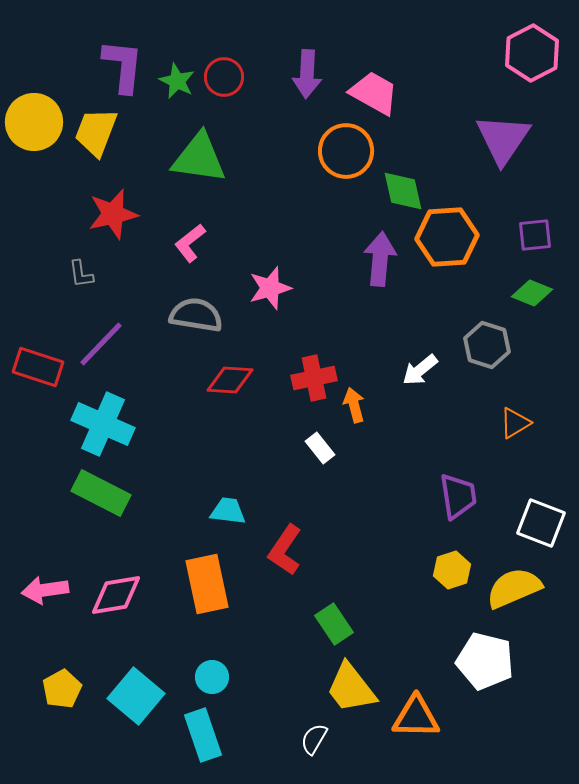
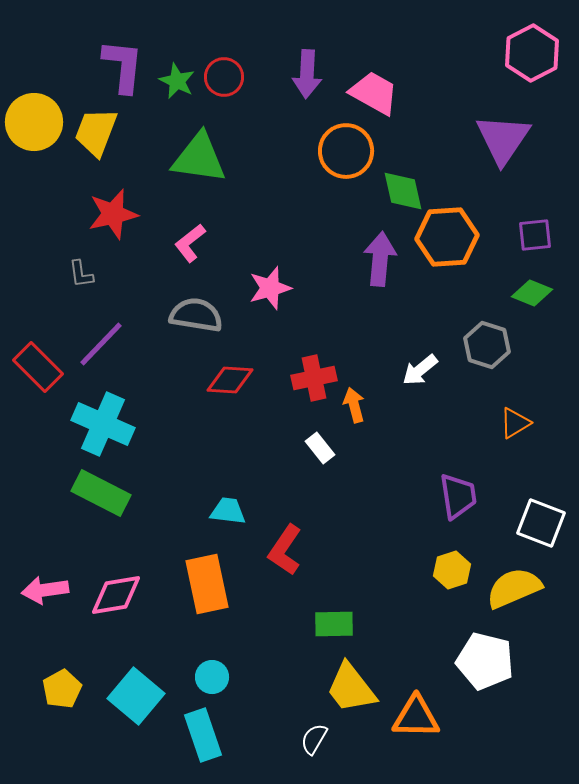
red rectangle at (38, 367): rotated 27 degrees clockwise
green rectangle at (334, 624): rotated 57 degrees counterclockwise
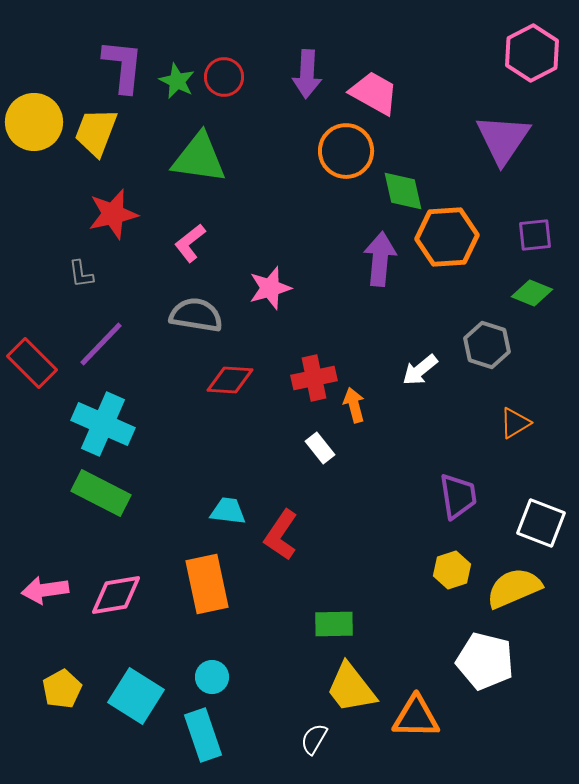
red rectangle at (38, 367): moved 6 px left, 4 px up
red L-shape at (285, 550): moved 4 px left, 15 px up
cyan square at (136, 696): rotated 8 degrees counterclockwise
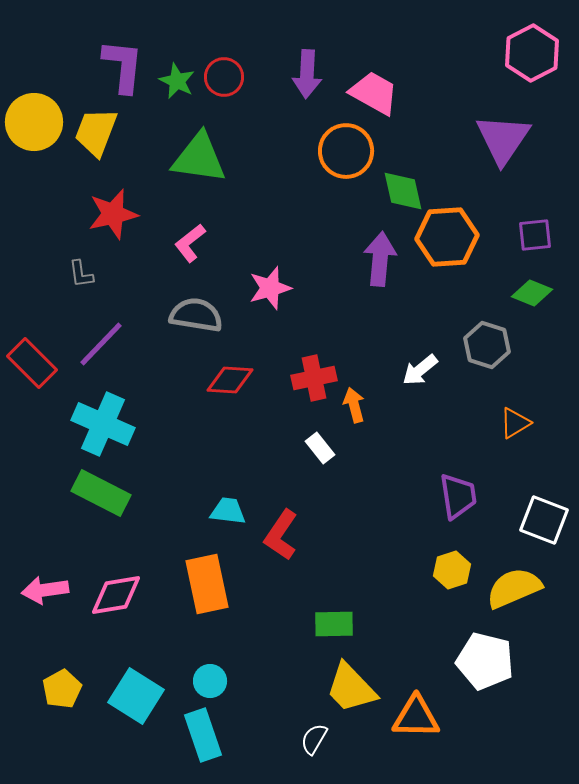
white square at (541, 523): moved 3 px right, 3 px up
cyan circle at (212, 677): moved 2 px left, 4 px down
yellow trapezoid at (351, 688): rotated 6 degrees counterclockwise
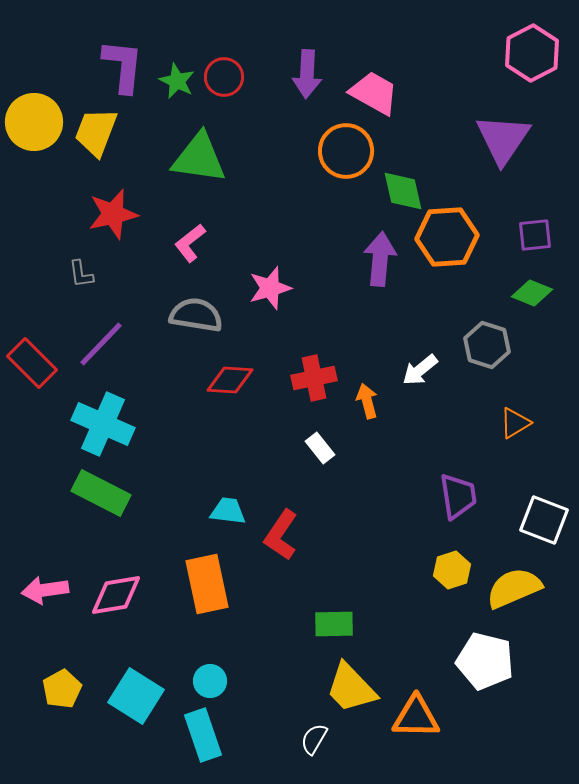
orange arrow at (354, 405): moved 13 px right, 4 px up
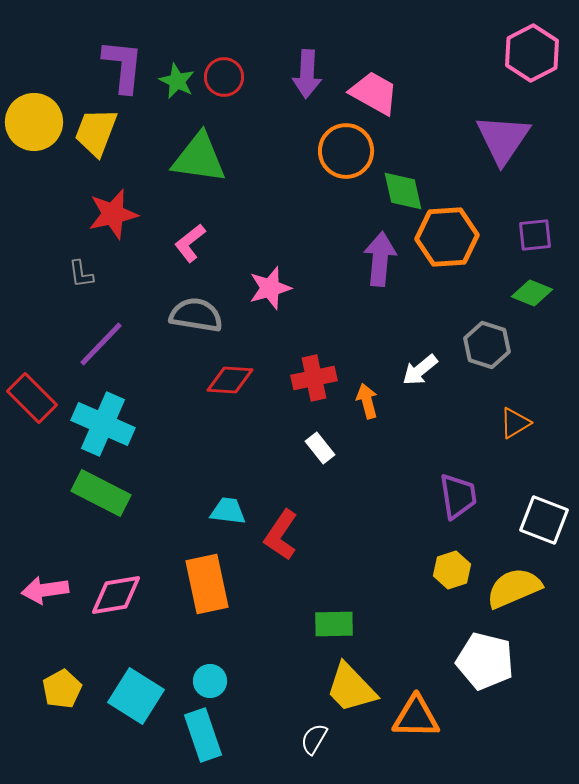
red rectangle at (32, 363): moved 35 px down
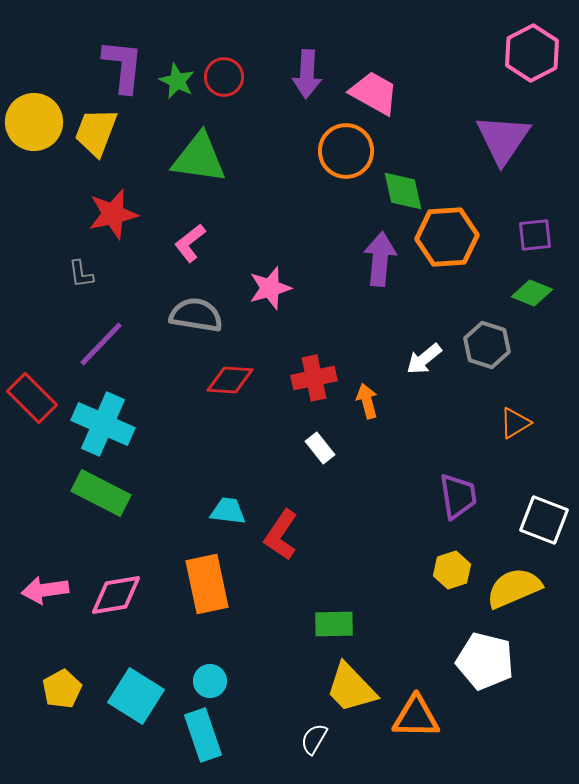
white arrow at (420, 370): moved 4 px right, 11 px up
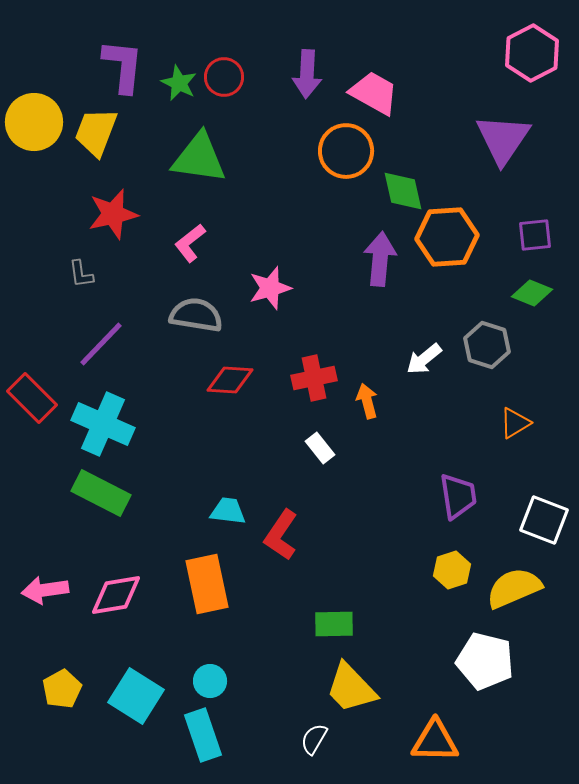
green star at (177, 81): moved 2 px right, 2 px down
orange triangle at (416, 717): moved 19 px right, 24 px down
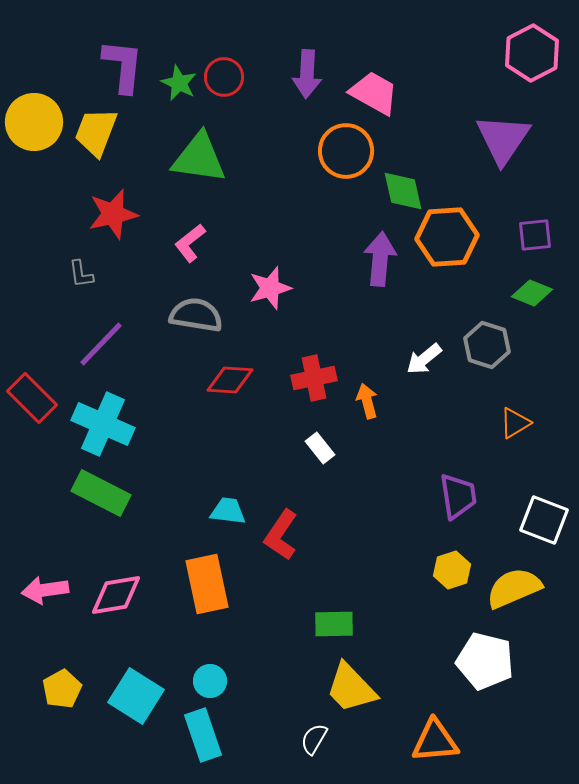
orange triangle at (435, 741): rotated 6 degrees counterclockwise
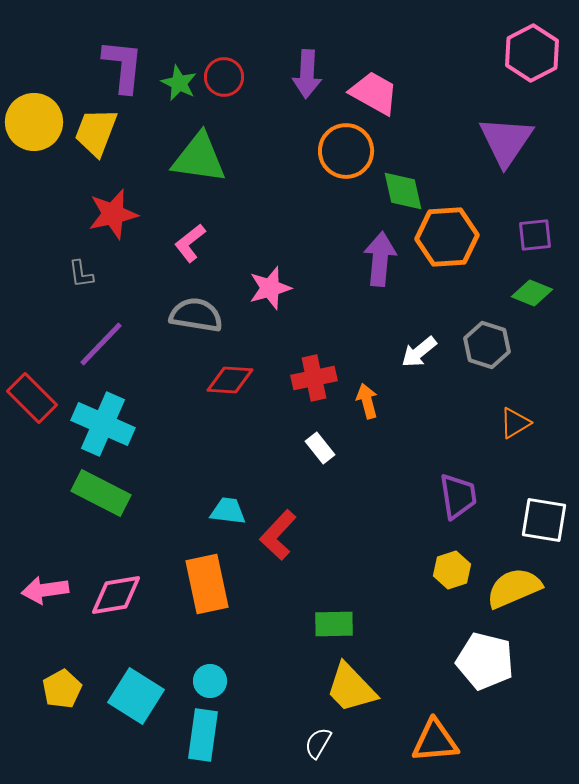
purple triangle at (503, 139): moved 3 px right, 2 px down
white arrow at (424, 359): moved 5 px left, 7 px up
white square at (544, 520): rotated 12 degrees counterclockwise
red L-shape at (281, 535): moved 3 px left; rotated 9 degrees clockwise
cyan rectangle at (203, 735): rotated 27 degrees clockwise
white semicircle at (314, 739): moved 4 px right, 4 px down
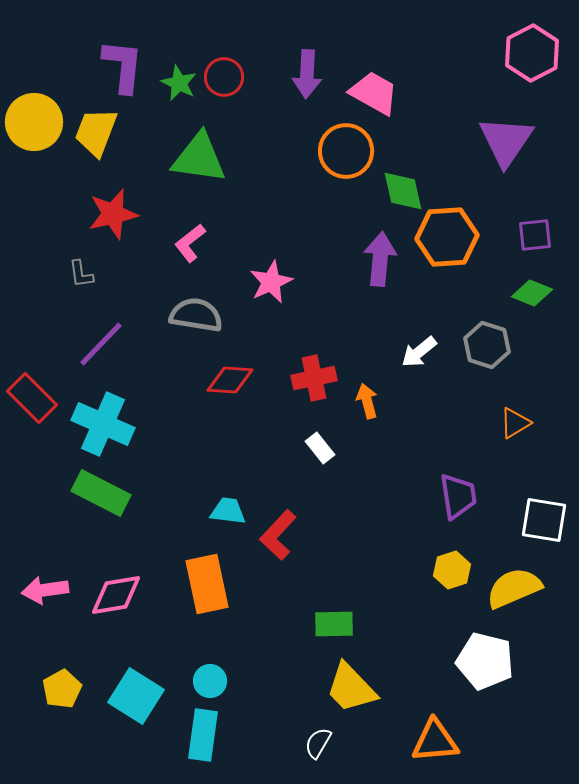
pink star at (270, 288): moved 1 px right, 6 px up; rotated 9 degrees counterclockwise
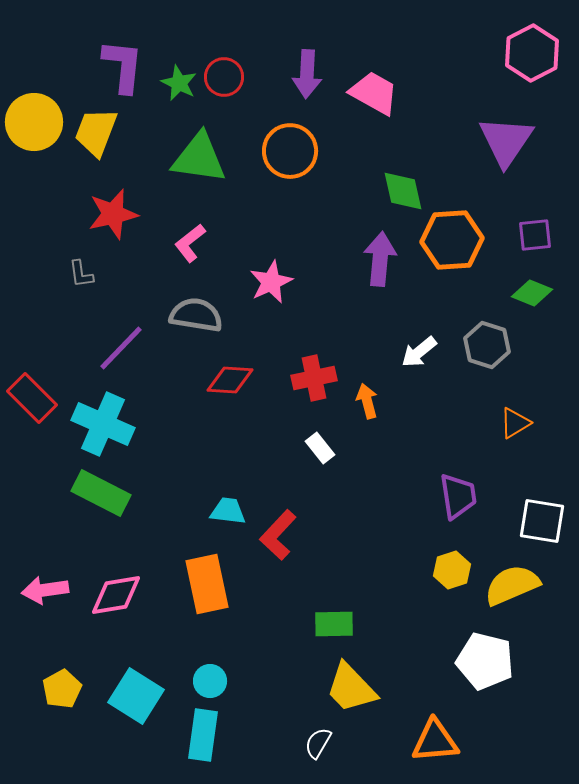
orange circle at (346, 151): moved 56 px left
orange hexagon at (447, 237): moved 5 px right, 3 px down
purple line at (101, 344): moved 20 px right, 4 px down
white square at (544, 520): moved 2 px left, 1 px down
yellow semicircle at (514, 588): moved 2 px left, 3 px up
